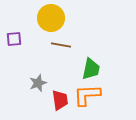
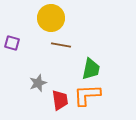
purple square: moved 2 px left, 4 px down; rotated 21 degrees clockwise
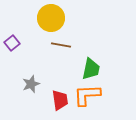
purple square: rotated 35 degrees clockwise
gray star: moved 7 px left, 1 px down
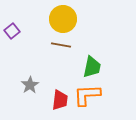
yellow circle: moved 12 px right, 1 px down
purple square: moved 12 px up
green trapezoid: moved 1 px right, 2 px up
gray star: moved 1 px left, 1 px down; rotated 12 degrees counterclockwise
red trapezoid: rotated 15 degrees clockwise
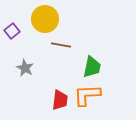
yellow circle: moved 18 px left
gray star: moved 5 px left, 17 px up; rotated 12 degrees counterclockwise
